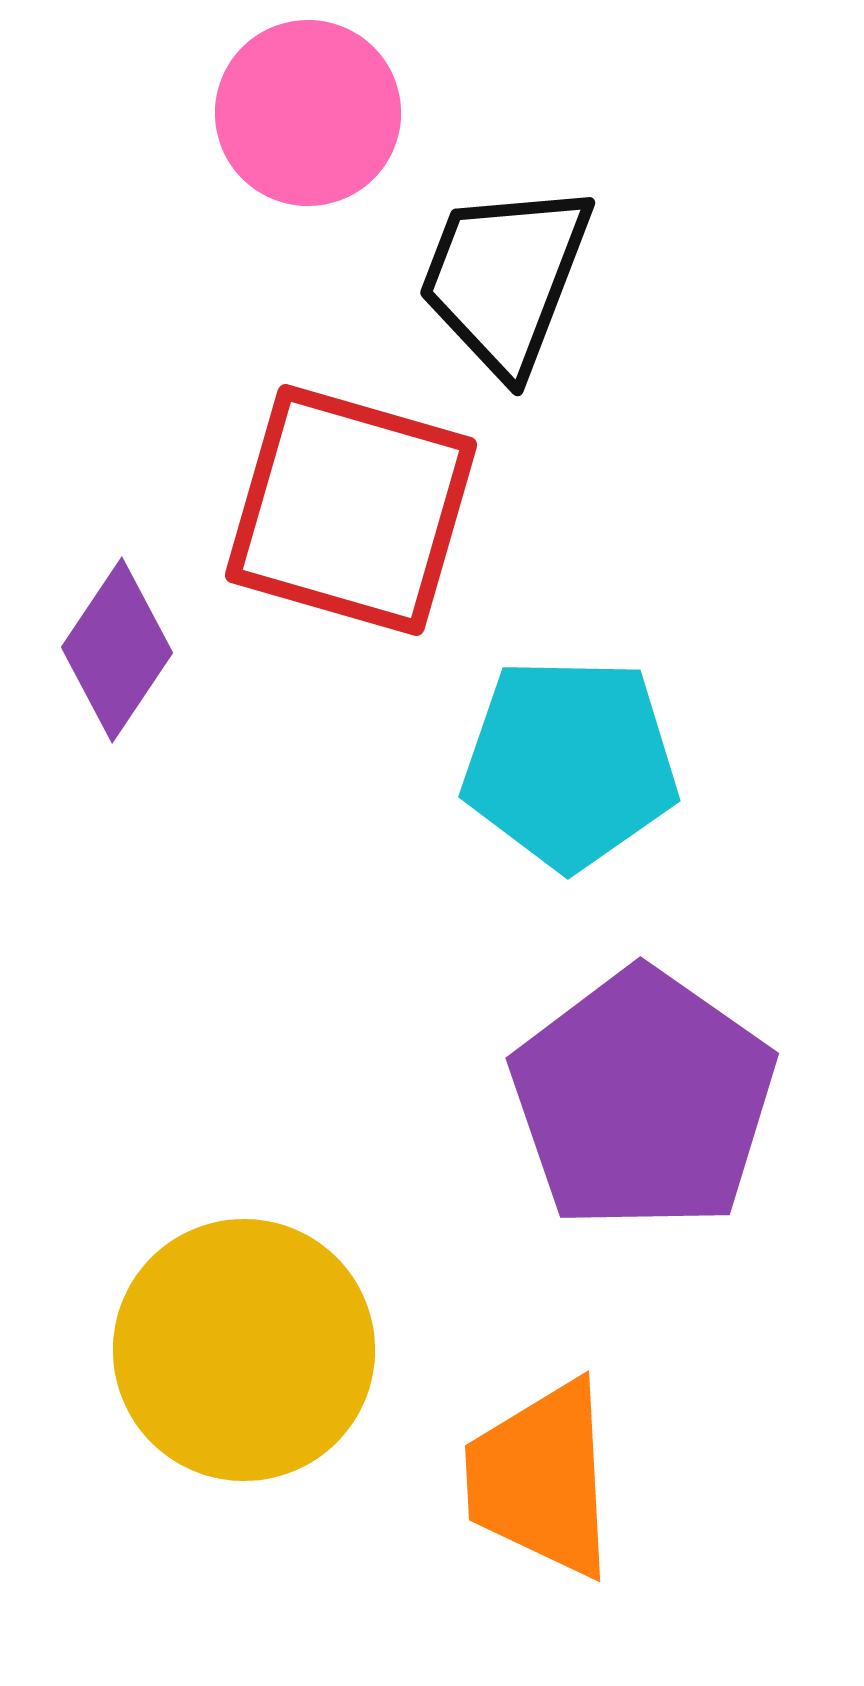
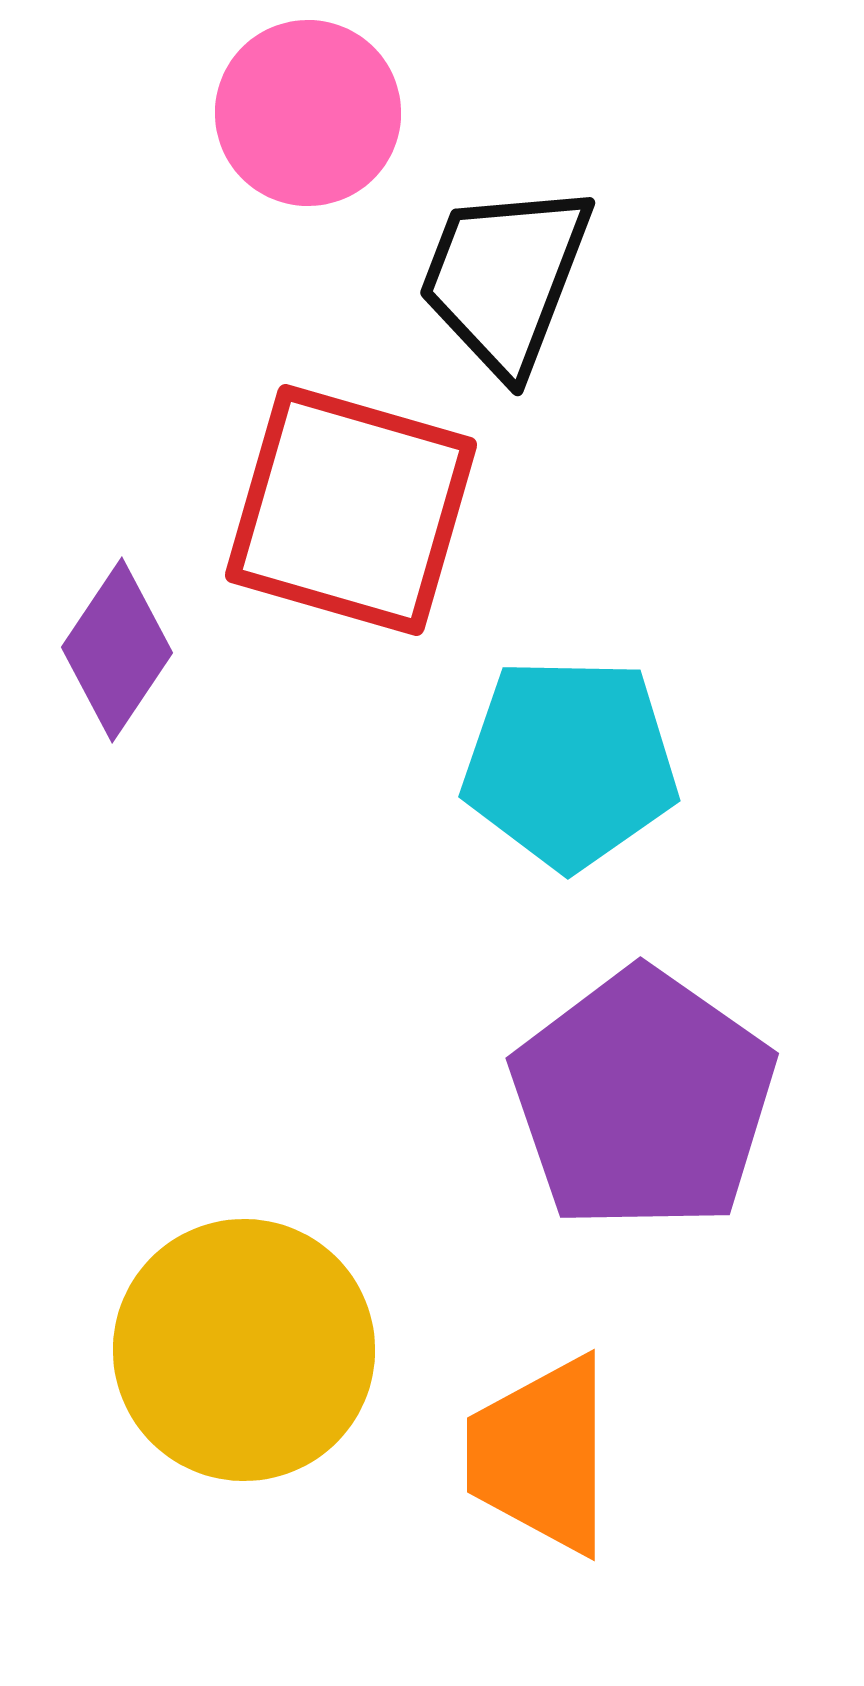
orange trapezoid: moved 24 px up; rotated 3 degrees clockwise
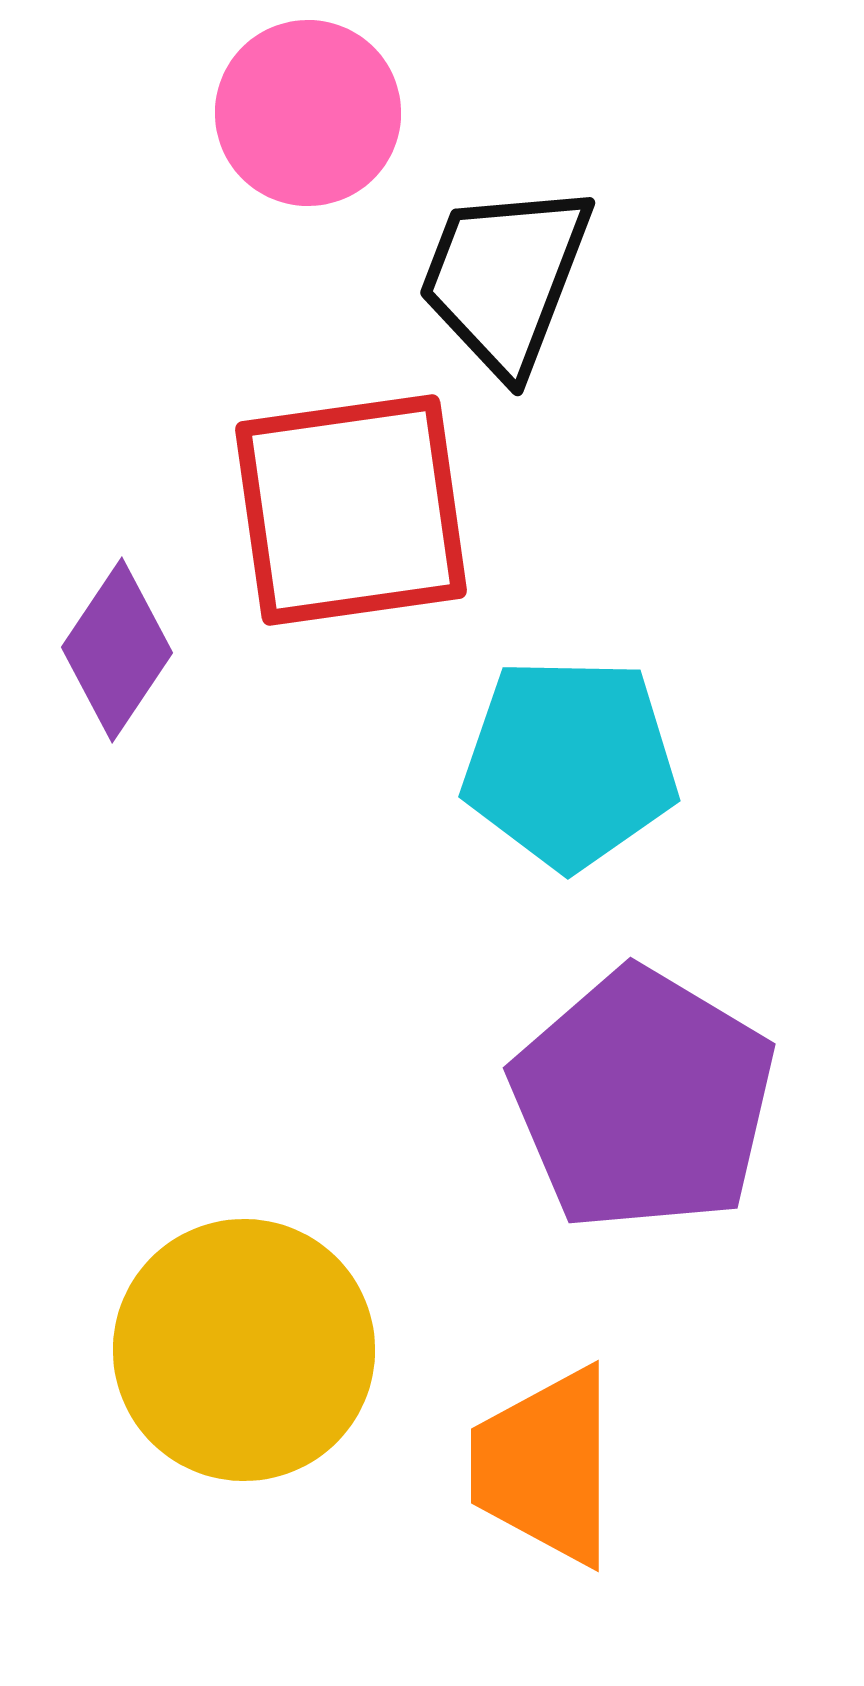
red square: rotated 24 degrees counterclockwise
purple pentagon: rotated 4 degrees counterclockwise
orange trapezoid: moved 4 px right, 11 px down
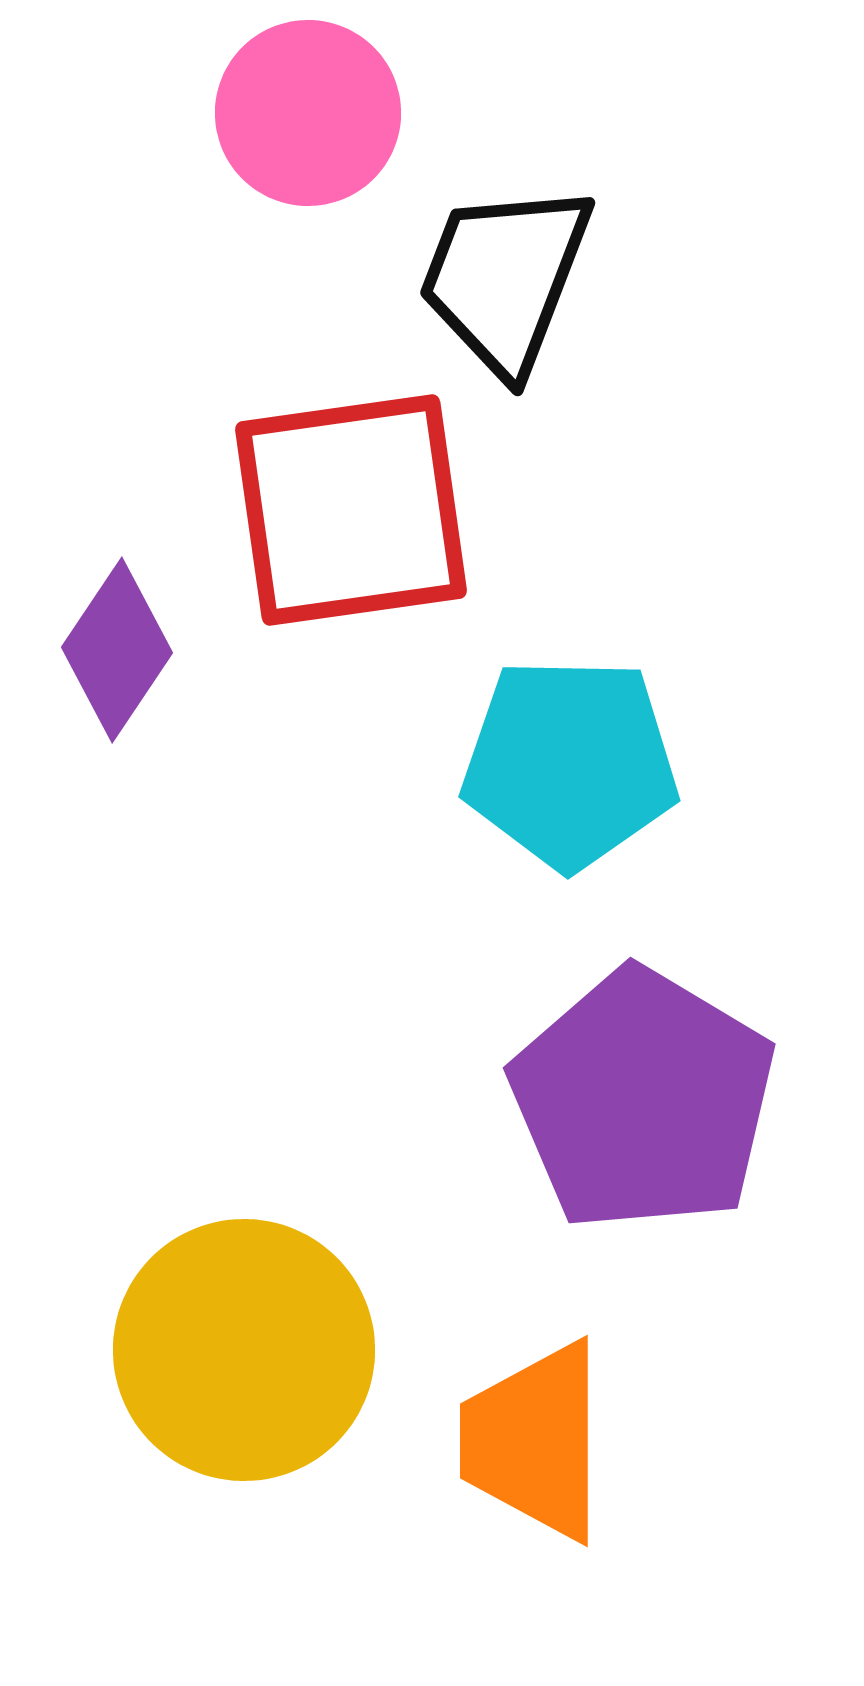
orange trapezoid: moved 11 px left, 25 px up
